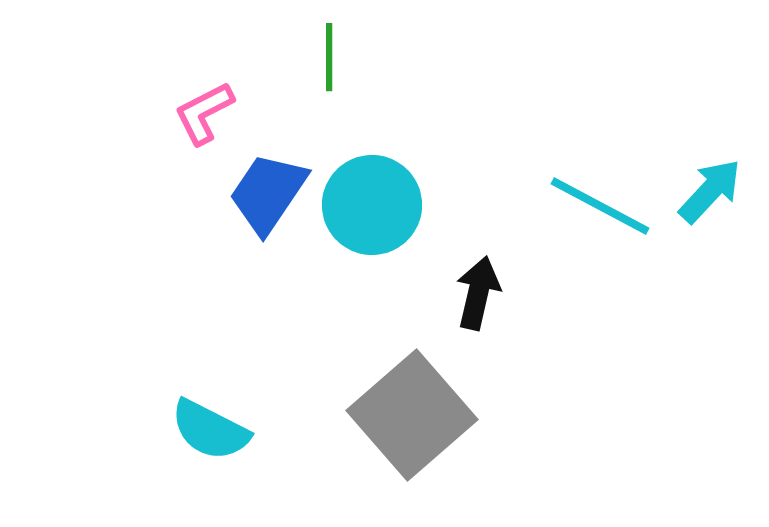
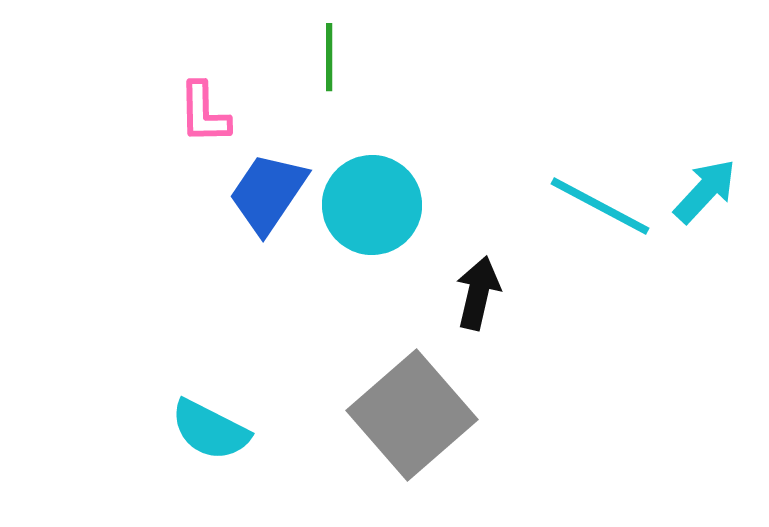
pink L-shape: rotated 64 degrees counterclockwise
cyan arrow: moved 5 px left
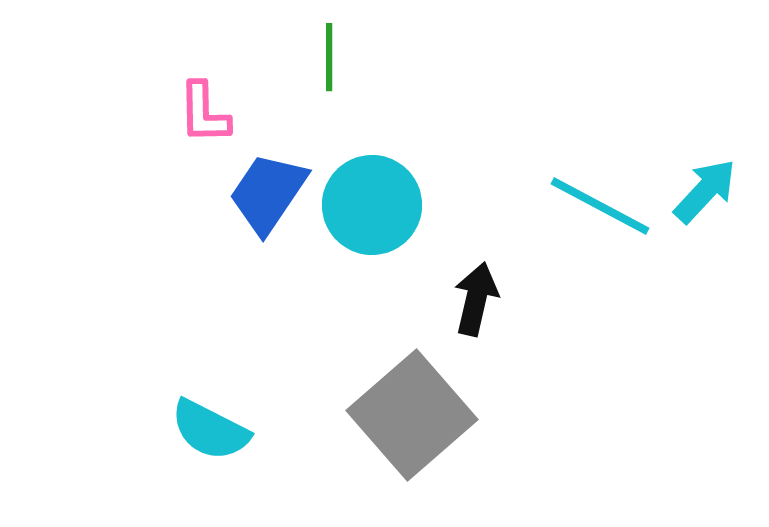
black arrow: moved 2 px left, 6 px down
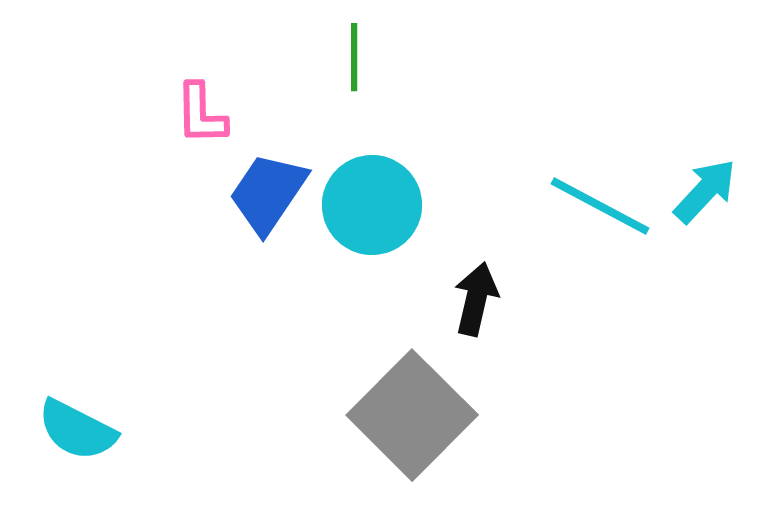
green line: moved 25 px right
pink L-shape: moved 3 px left, 1 px down
gray square: rotated 4 degrees counterclockwise
cyan semicircle: moved 133 px left
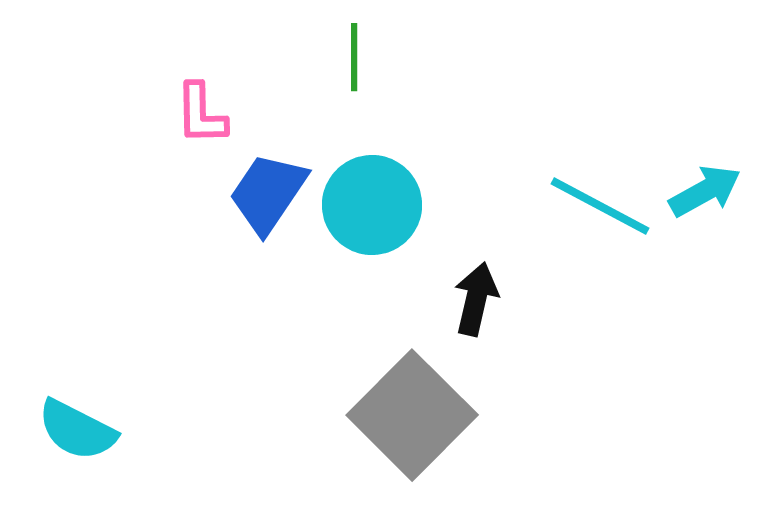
cyan arrow: rotated 18 degrees clockwise
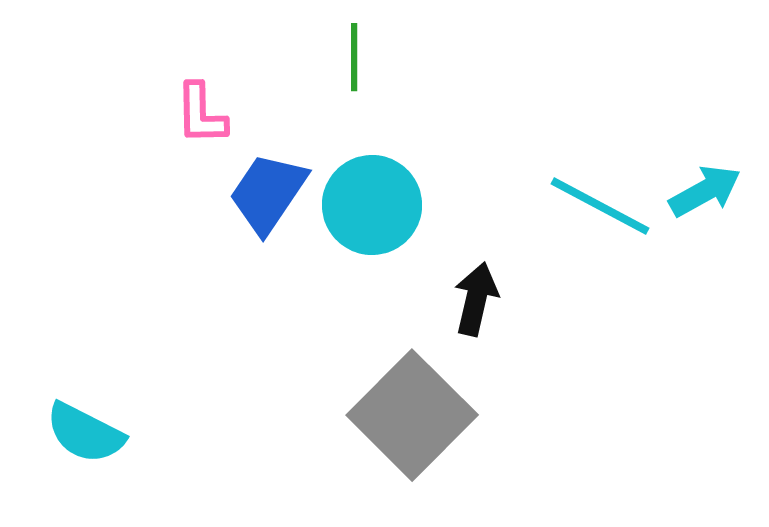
cyan semicircle: moved 8 px right, 3 px down
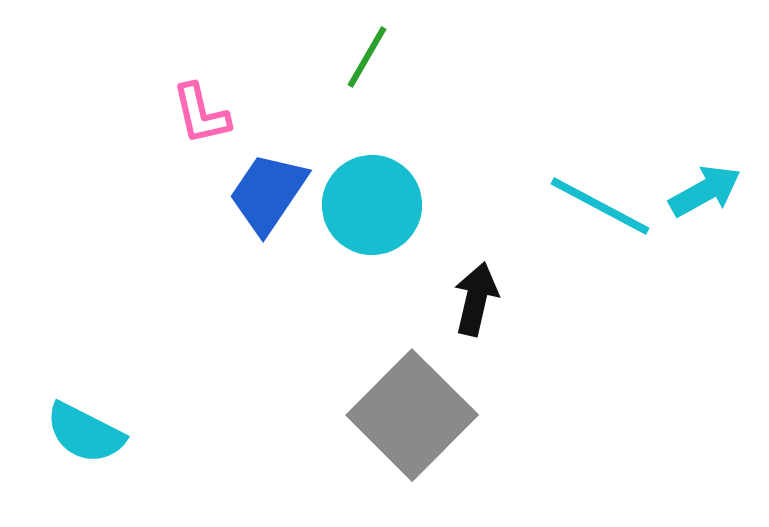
green line: moved 13 px right; rotated 30 degrees clockwise
pink L-shape: rotated 12 degrees counterclockwise
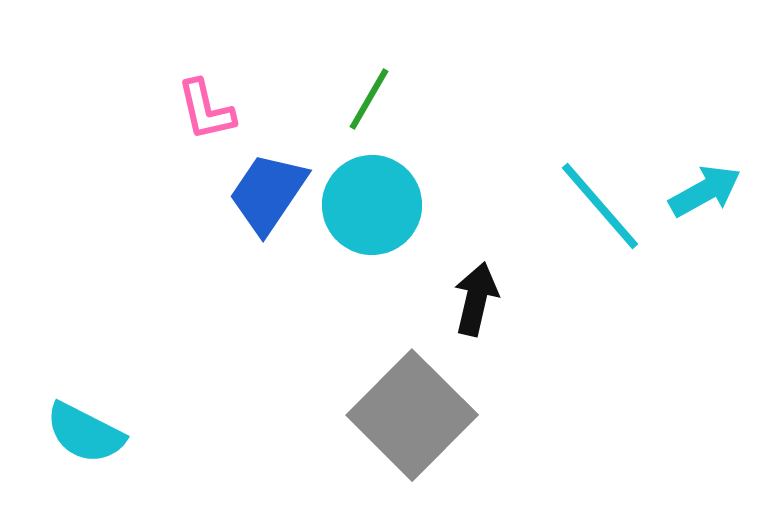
green line: moved 2 px right, 42 px down
pink L-shape: moved 5 px right, 4 px up
cyan line: rotated 21 degrees clockwise
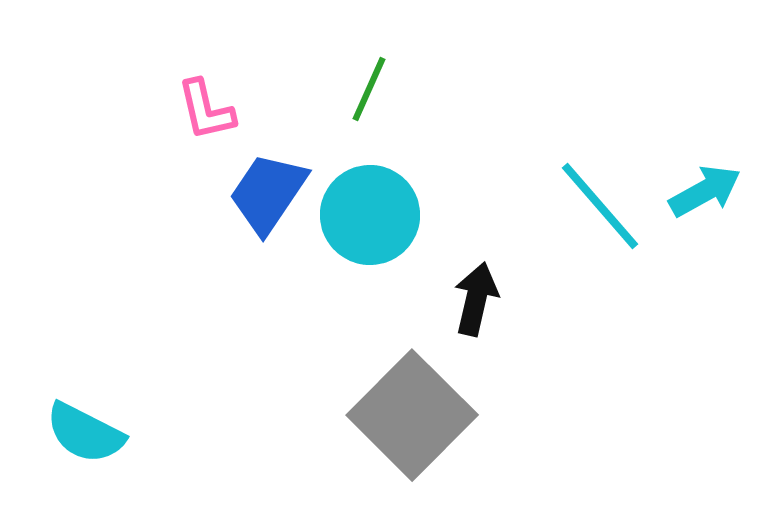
green line: moved 10 px up; rotated 6 degrees counterclockwise
cyan circle: moved 2 px left, 10 px down
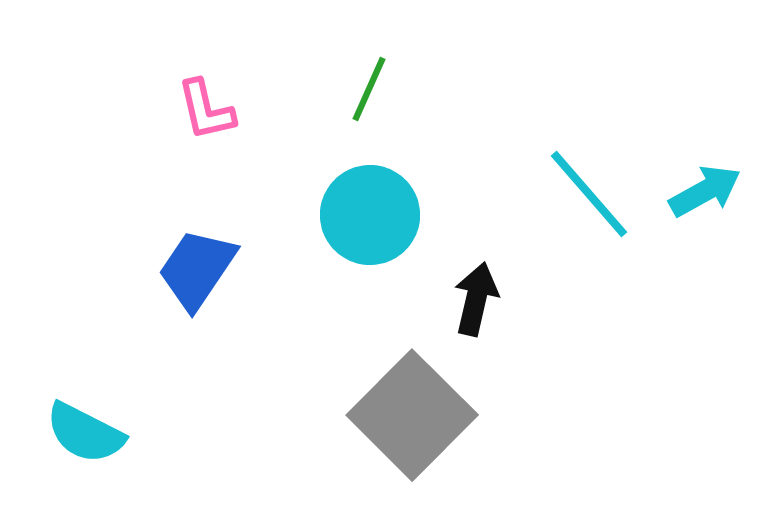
blue trapezoid: moved 71 px left, 76 px down
cyan line: moved 11 px left, 12 px up
